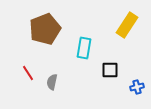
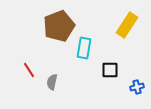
brown pentagon: moved 14 px right, 3 px up
red line: moved 1 px right, 3 px up
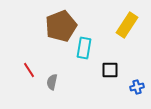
brown pentagon: moved 2 px right
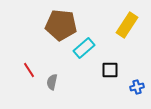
brown pentagon: moved 1 px up; rotated 28 degrees clockwise
cyan rectangle: rotated 40 degrees clockwise
